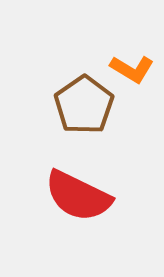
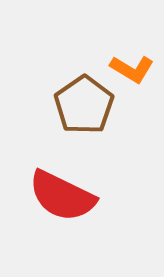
red semicircle: moved 16 px left
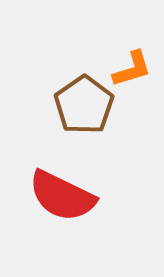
orange L-shape: rotated 48 degrees counterclockwise
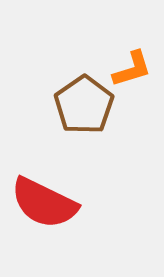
red semicircle: moved 18 px left, 7 px down
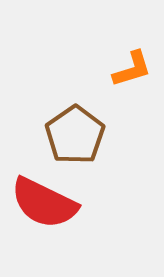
brown pentagon: moved 9 px left, 30 px down
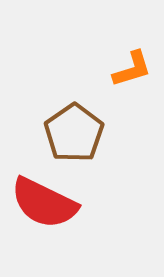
brown pentagon: moved 1 px left, 2 px up
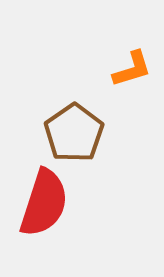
red semicircle: rotated 98 degrees counterclockwise
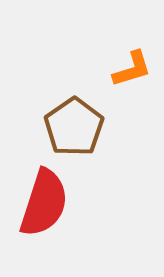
brown pentagon: moved 6 px up
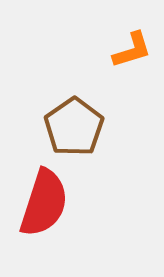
orange L-shape: moved 19 px up
